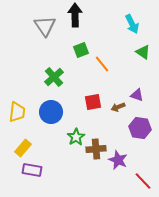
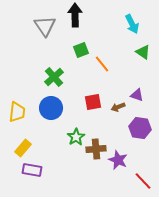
blue circle: moved 4 px up
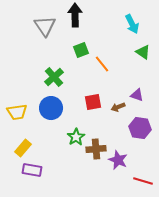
yellow trapezoid: rotated 75 degrees clockwise
red line: rotated 30 degrees counterclockwise
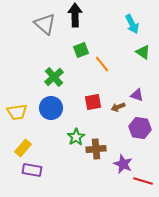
gray triangle: moved 2 px up; rotated 15 degrees counterclockwise
purple star: moved 5 px right, 4 px down
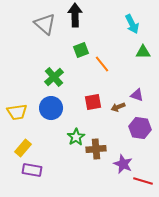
green triangle: rotated 35 degrees counterclockwise
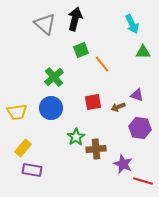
black arrow: moved 4 px down; rotated 15 degrees clockwise
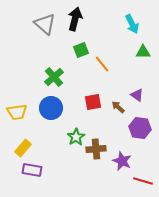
purple triangle: rotated 16 degrees clockwise
brown arrow: rotated 64 degrees clockwise
purple star: moved 1 px left, 3 px up
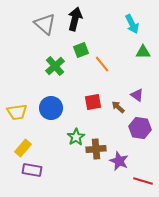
green cross: moved 1 px right, 11 px up
purple star: moved 3 px left
